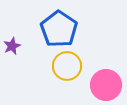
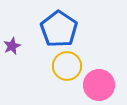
pink circle: moved 7 px left
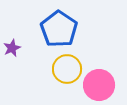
purple star: moved 2 px down
yellow circle: moved 3 px down
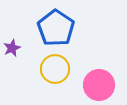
blue pentagon: moved 3 px left, 1 px up
yellow circle: moved 12 px left
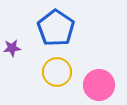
purple star: rotated 18 degrees clockwise
yellow circle: moved 2 px right, 3 px down
